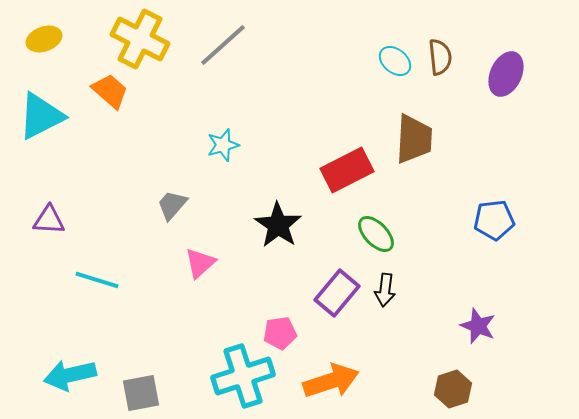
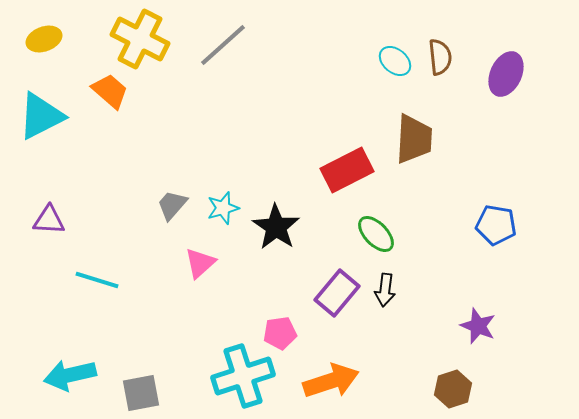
cyan star: moved 63 px down
blue pentagon: moved 2 px right, 5 px down; rotated 15 degrees clockwise
black star: moved 2 px left, 2 px down
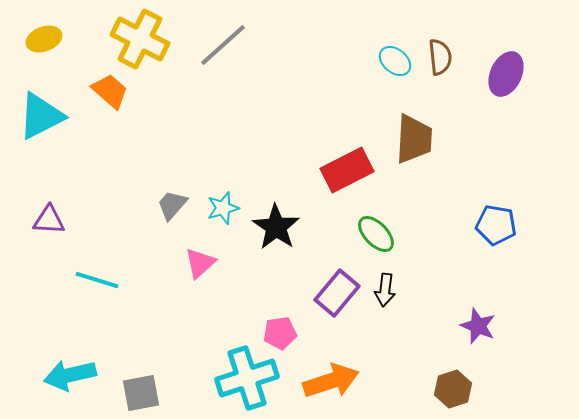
cyan cross: moved 4 px right, 2 px down
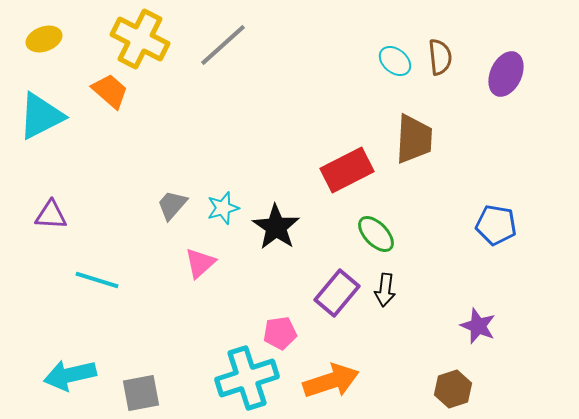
purple triangle: moved 2 px right, 5 px up
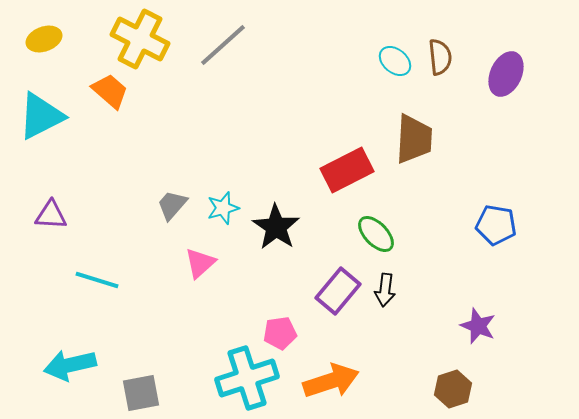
purple rectangle: moved 1 px right, 2 px up
cyan arrow: moved 10 px up
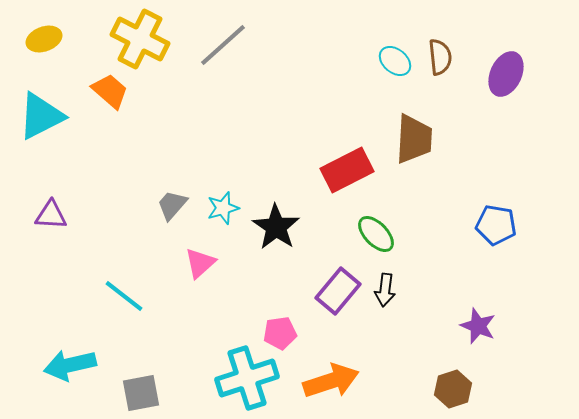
cyan line: moved 27 px right, 16 px down; rotated 21 degrees clockwise
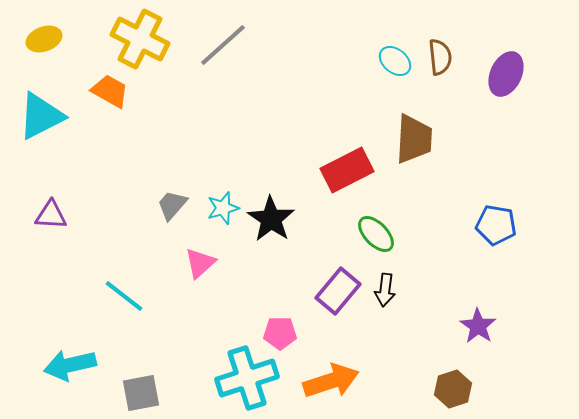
orange trapezoid: rotated 12 degrees counterclockwise
black star: moved 5 px left, 8 px up
purple star: rotated 12 degrees clockwise
pink pentagon: rotated 8 degrees clockwise
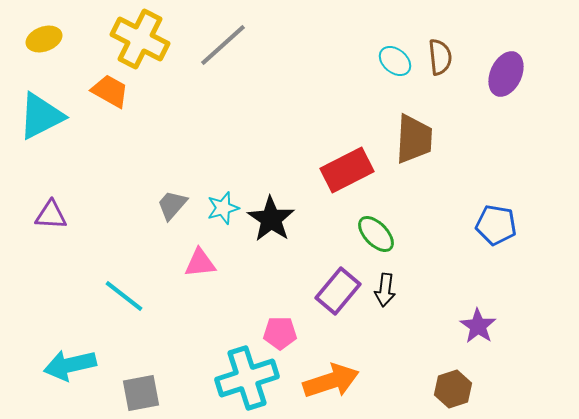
pink triangle: rotated 36 degrees clockwise
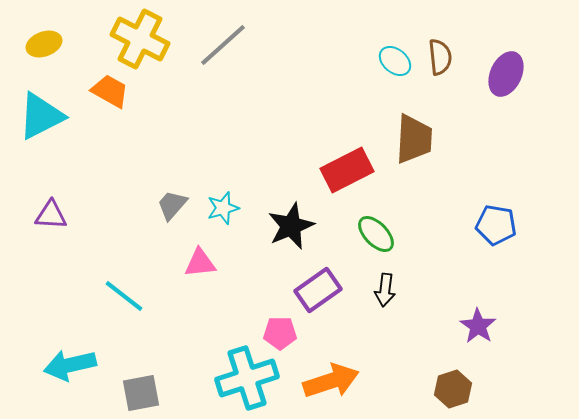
yellow ellipse: moved 5 px down
black star: moved 20 px right, 7 px down; rotated 15 degrees clockwise
purple rectangle: moved 20 px left, 1 px up; rotated 15 degrees clockwise
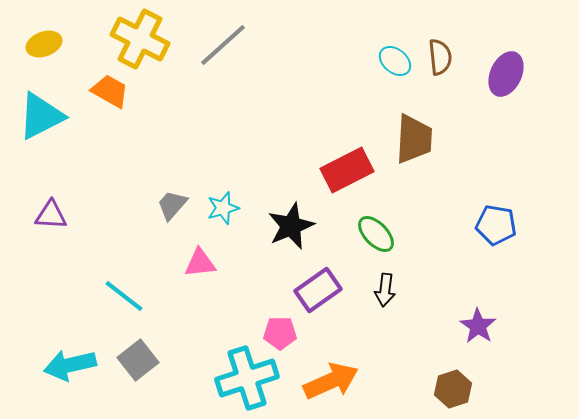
orange arrow: rotated 6 degrees counterclockwise
gray square: moved 3 px left, 33 px up; rotated 27 degrees counterclockwise
